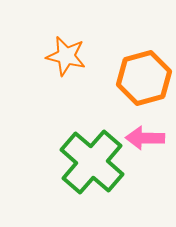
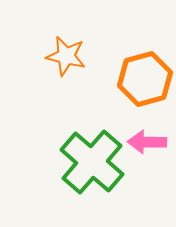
orange hexagon: moved 1 px right, 1 px down
pink arrow: moved 2 px right, 4 px down
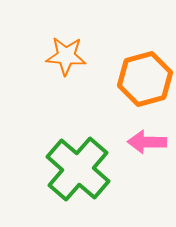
orange star: rotated 9 degrees counterclockwise
green cross: moved 14 px left, 7 px down
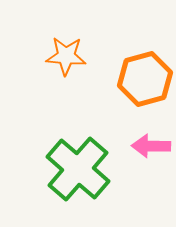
pink arrow: moved 4 px right, 4 px down
